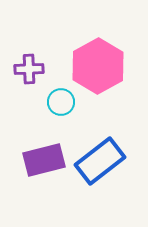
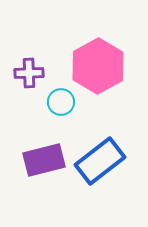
purple cross: moved 4 px down
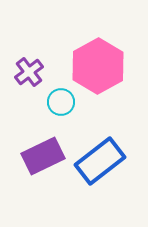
purple cross: moved 1 px up; rotated 36 degrees counterclockwise
purple rectangle: moved 1 px left, 4 px up; rotated 12 degrees counterclockwise
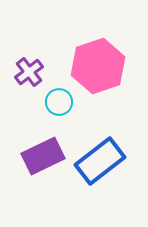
pink hexagon: rotated 10 degrees clockwise
cyan circle: moved 2 px left
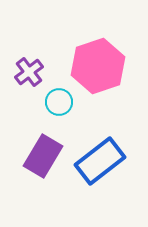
purple rectangle: rotated 33 degrees counterclockwise
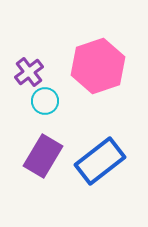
cyan circle: moved 14 px left, 1 px up
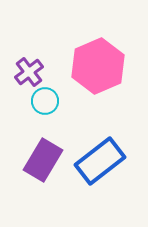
pink hexagon: rotated 4 degrees counterclockwise
purple rectangle: moved 4 px down
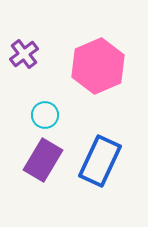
purple cross: moved 5 px left, 18 px up
cyan circle: moved 14 px down
blue rectangle: rotated 27 degrees counterclockwise
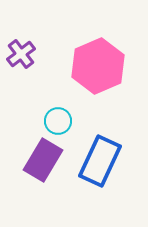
purple cross: moved 3 px left
cyan circle: moved 13 px right, 6 px down
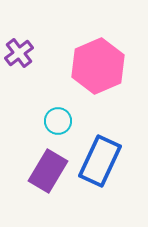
purple cross: moved 2 px left, 1 px up
purple rectangle: moved 5 px right, 11 px down
